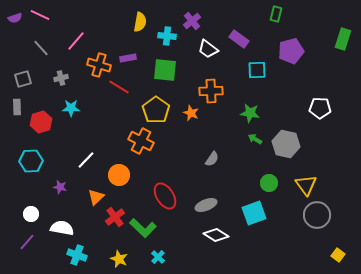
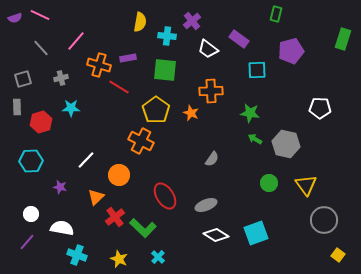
cyan square at (254, 213): moved 2 px right, 20 px down
gray circle at (317, 215): moved 7 px right, 5 px down
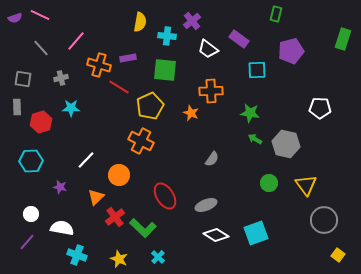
gray square at (23, 79): rotated 24 degrees clockwise
yellow pentagon at (156, 110): moved 6 px left, 4 px up; rotated 12 degrees clockwise
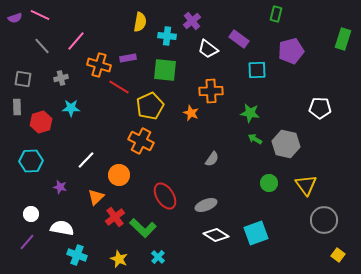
gray line at (41, 48): moved 1 px right, 2 px up
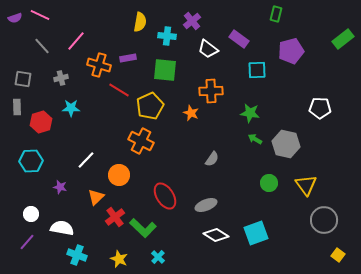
green rectangle at (343, 39): rotated 35 degrees clockwise
red line at (119, 87): moved 3 px down
